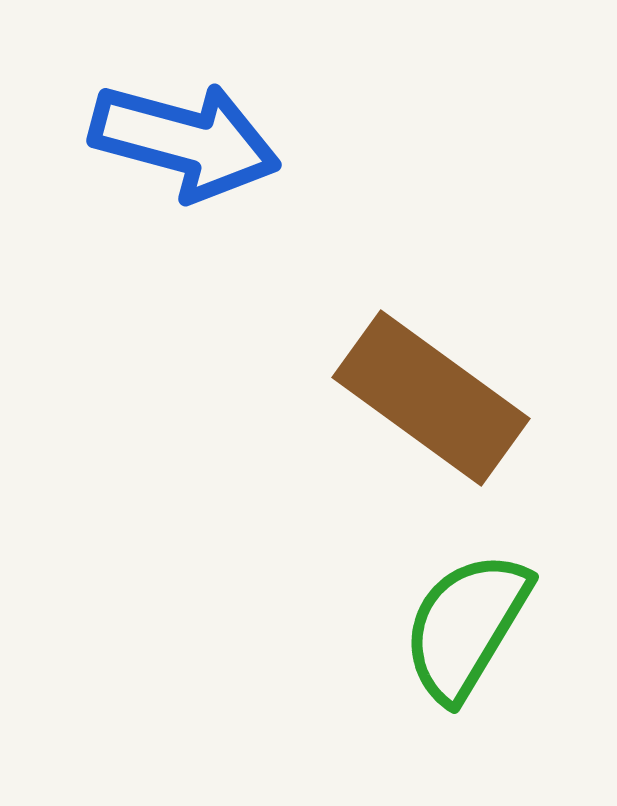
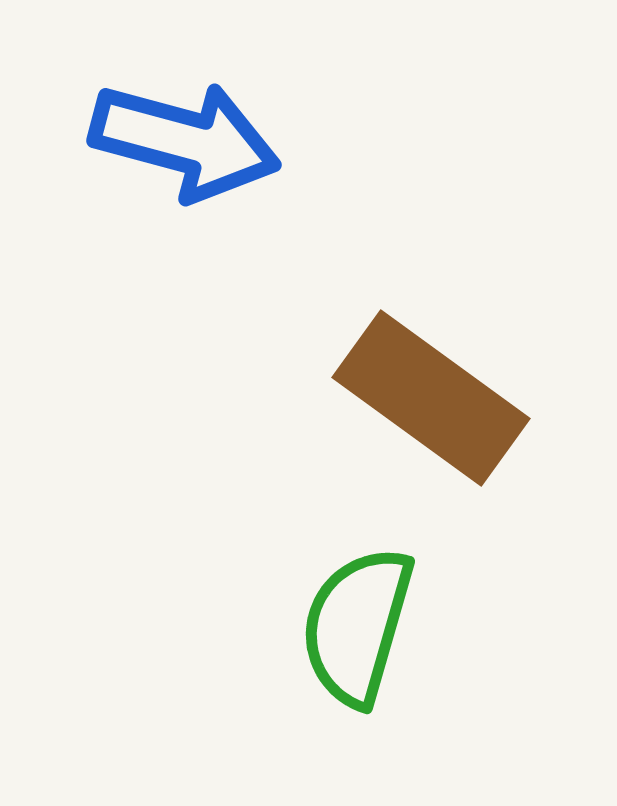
green semicircle: moved 109 px left; rotated 15 degrees counterclockwise
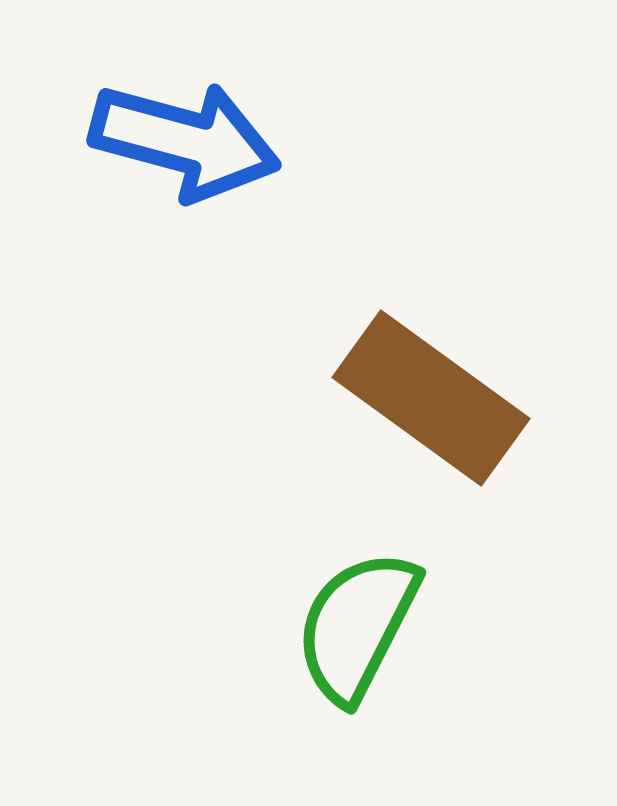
green semicircle: rotated 11 degrees clockwise
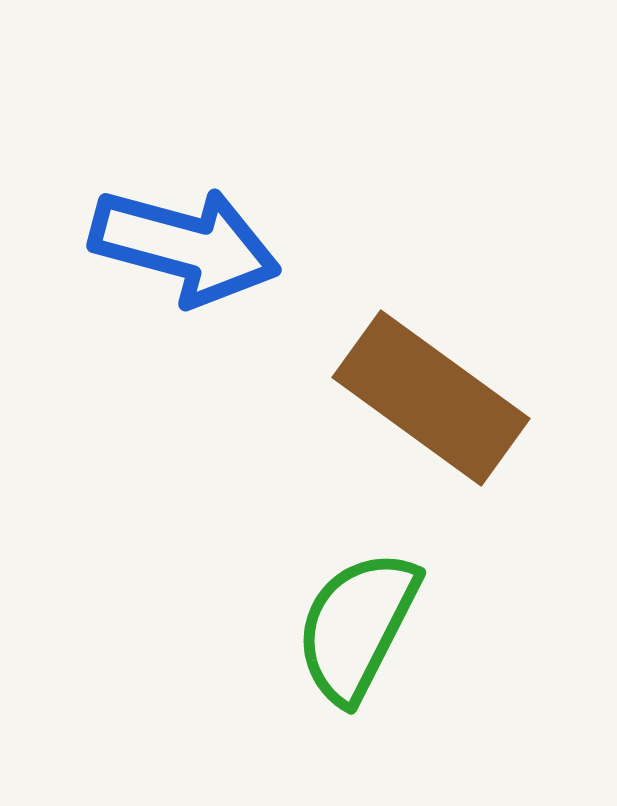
blue arrow: moved 105 px down
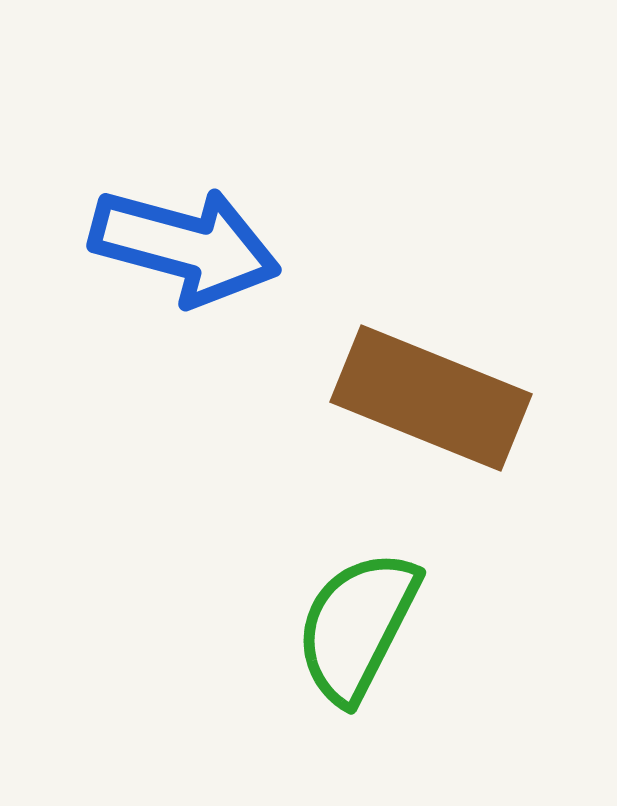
brown rectangle: rotated 14 degrees counterclockwise
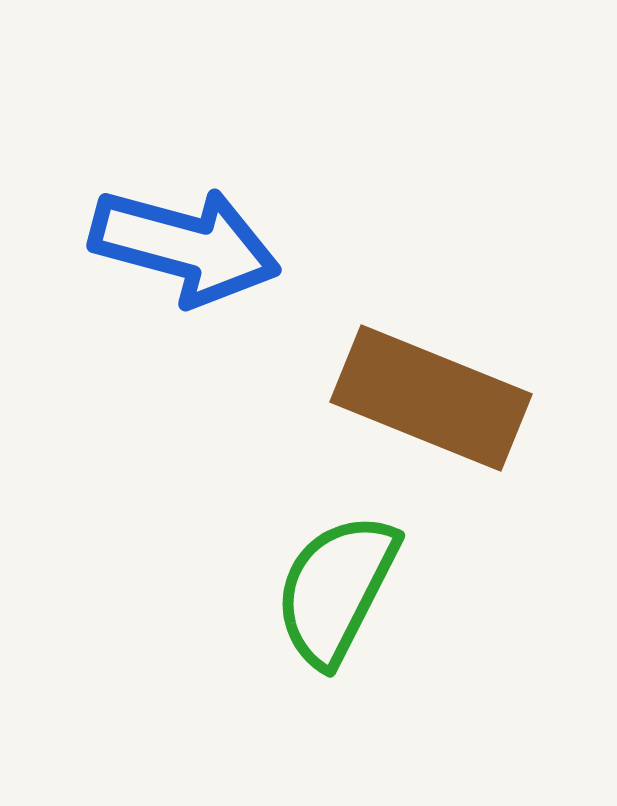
green semicircle: moved 21 px left, 37 px up
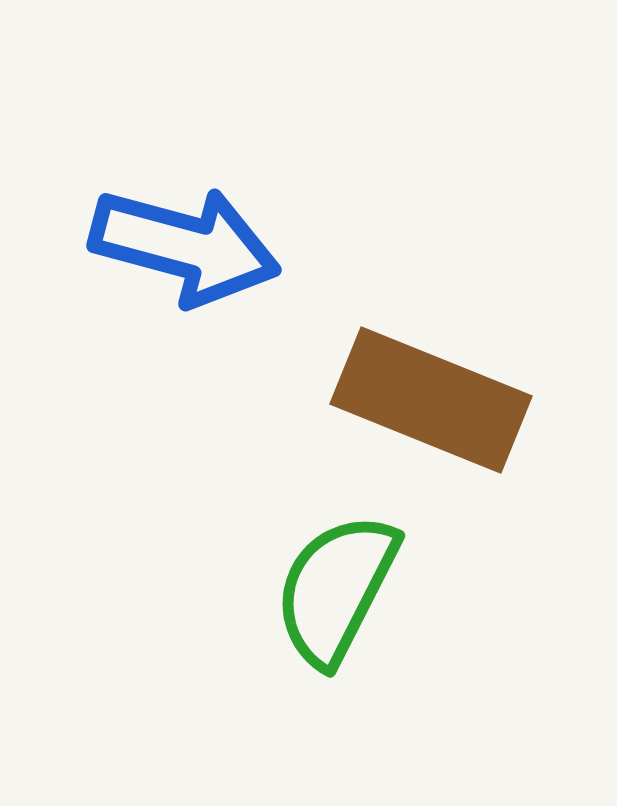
brown rectangle: moved 2 px down
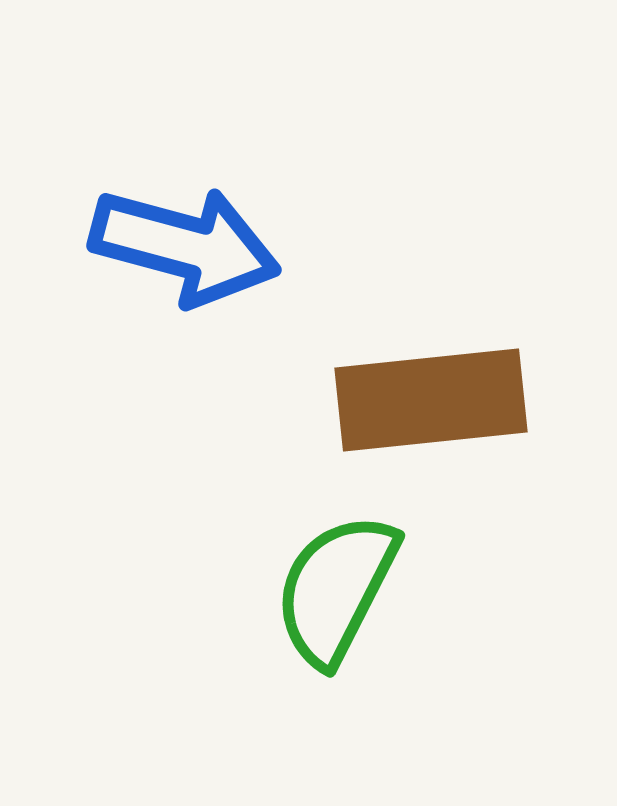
brown rectangle: rotated 28 degrees counterclockwise
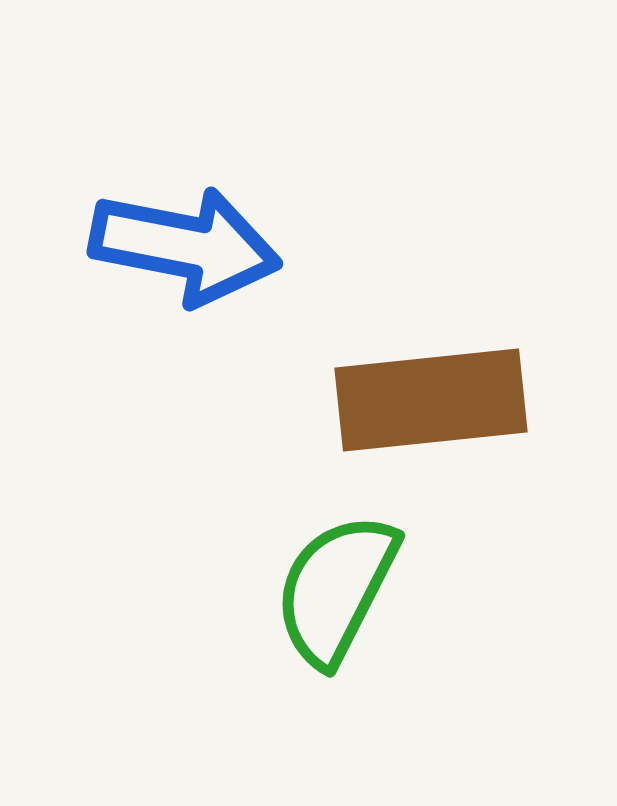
blue arrow: rotated 4 degrees counterclockwise
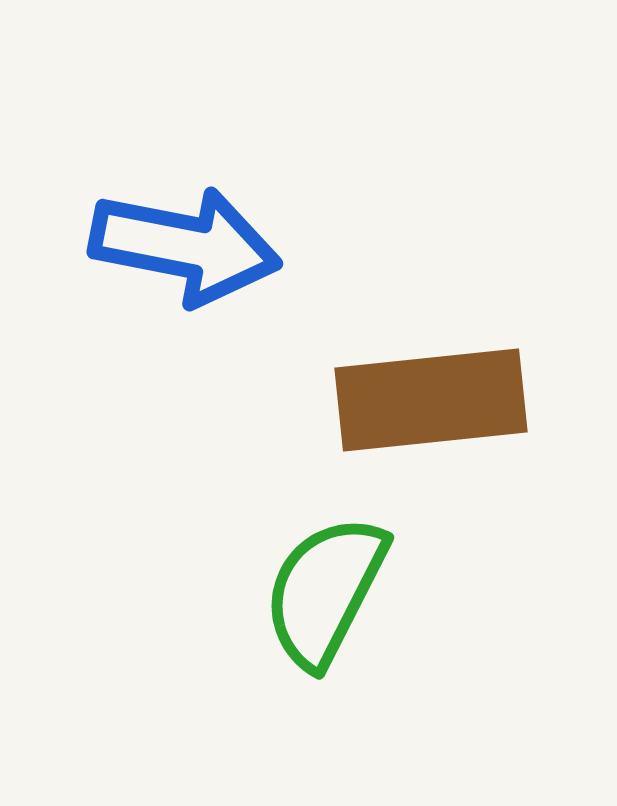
green semicircle: moved 11 px left, 2 px down
